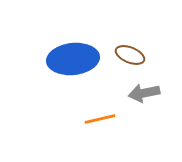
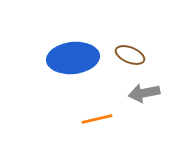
blue ellipse: moved 1 px up
orange line: moved 3 px left
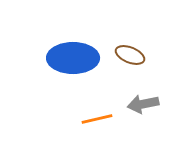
blue ellipse: rotated 6 degrees clockwise
gray arrow: moved 1 px left, 11 px down
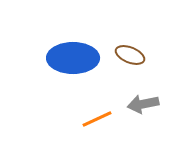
orange line: rotated 12 degrees counterclockwise
